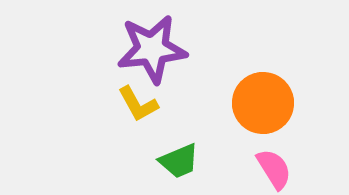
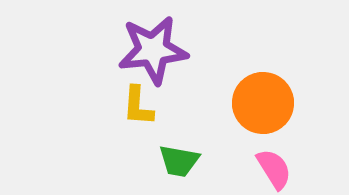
purple star: moved 1 px right, 1 px down
yellow L-shape: moved 2 px down; rotated 33 degrees clockwise
green trapezoid: rotated 33 degrees clockwise
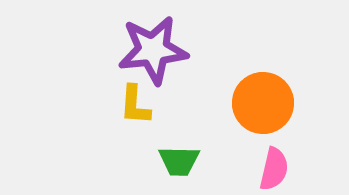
yellow L-shape: moved 3 px left, 1 px up
green trapezoid: rotated 9 degrees counterclockwise
pink semicircle: rotated 45 degrees clockwise
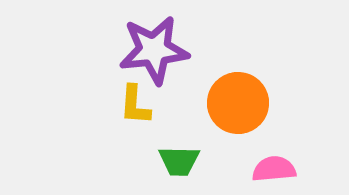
purple star: moved 1 px right
orange circle: moved 25 px left
pink semicircle: rotated 108 degrees counterclockwise
